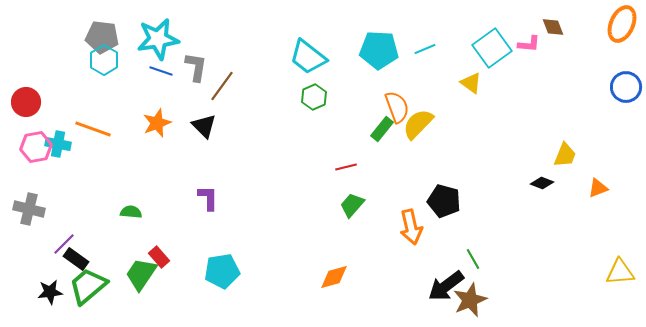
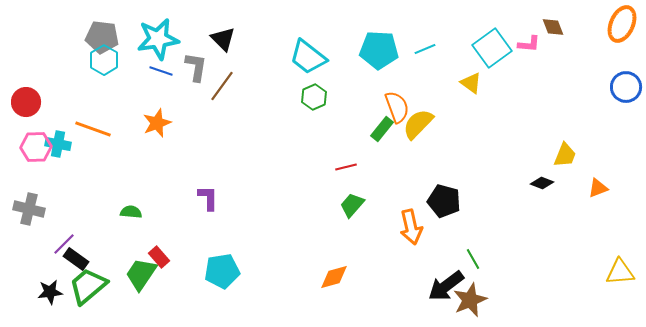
black triangle at (204, 126): moved 19 px right, 87 px up
pink hexagon at (36, 147): rotated 8 degrees clockwise
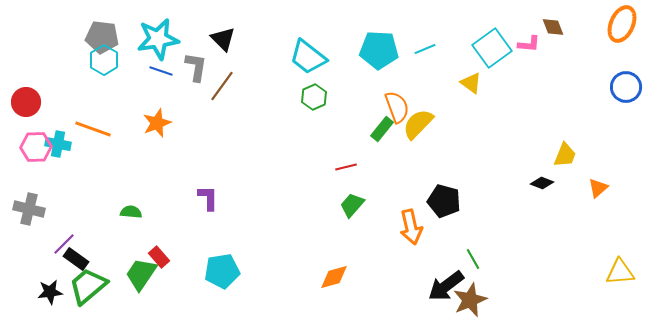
orange triangle at (598, 188): rotated 20 degrees counterclockwise
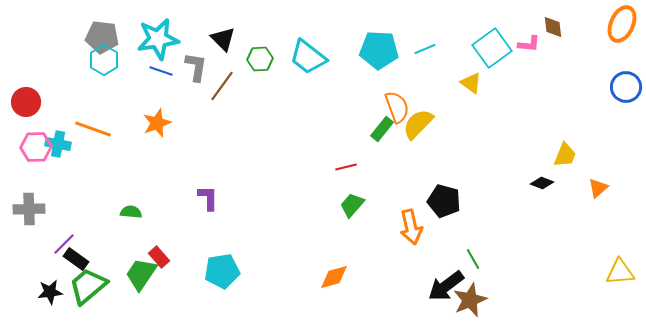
brown diamond at (553, 27): rotated 15 degrees clockwise
green hexagon at (314, 97): moved 54 px left, 38 px up; rotated 20 degrees clockwise
gray cross at (29, 209): rotated 16 degrees counterclockwise
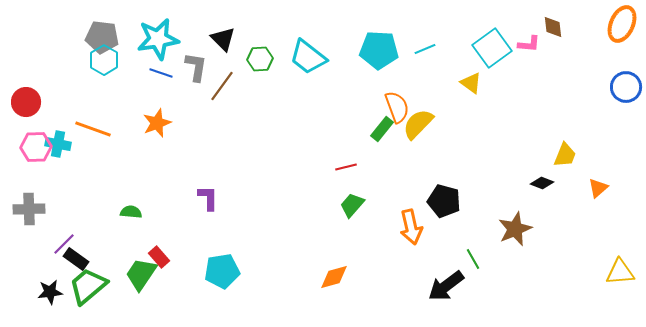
blue line at (161, 71): moved 2 px down
brown star at (470, 300): moved 45 px right, 71 px up
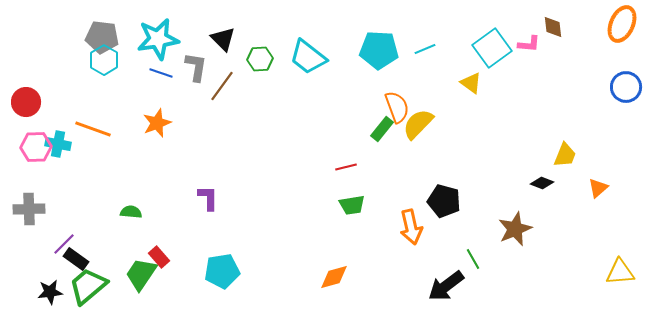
green trapezoid at (352, 205): rotated 140 degrees counterclockwise
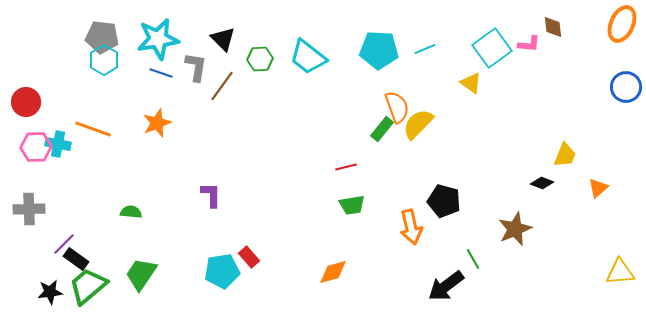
purple L-shape at (208, 198): moved 3 px right, 3 px up
red rectangle at (159, 257): moved 90 px right
orange diamond at (334, 277): moved 1 px left, 5 px up
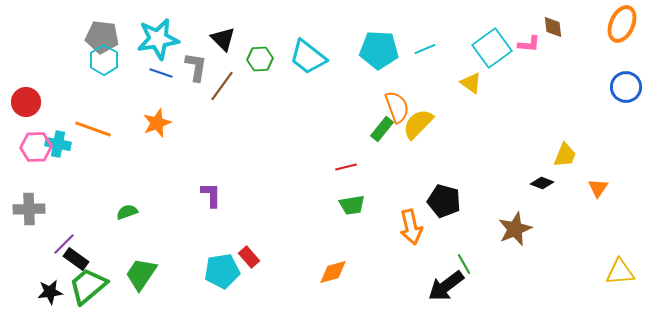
orange triangle at (598, 188): rotated 15 degrees counterclockwise
green semicircle at (131, 212): moved 4 px left; rotated 25 degrees counterclockwise
green line at (473, 259): moved 9 px left, 5 px down
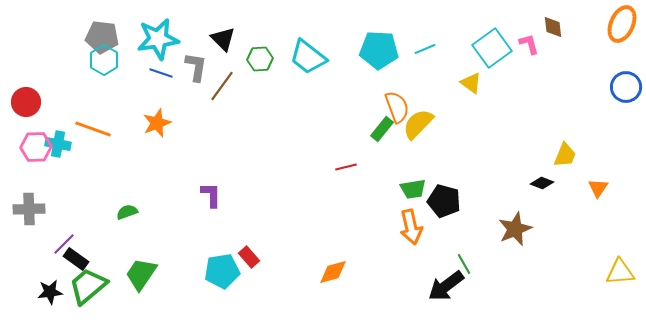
pink L-shape at (529, 44): rotated 110 degrees counterclockwise
green trapezoid at (352, 205): moved 61 px right, 16 px up
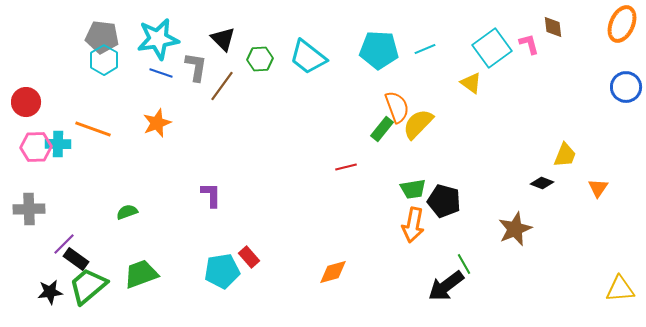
cyan cross at (58, 144): rotated 10 degrees counterclockwise
orange arrow at (411, 227): moved 2 px right, 2 px up; rotated 24 degrees clockwise
yellow triangle at (620, 272): moved 17 px down
green trapezoid at (141, 274): rotated 36 degrees clockwise
